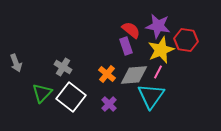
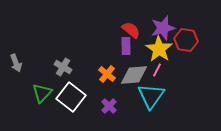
purple star: moved 5 px right, 2 px down; rotated 25 degrees counterclockwise
purple rectangle: rotated 18 degrees clockwise
yellow star: moved 2 px left, 1 px up; rotated 16 degrees counterclockwise
pink line: moved 1 px left, 2 px up
purple cross: moved 2 px down
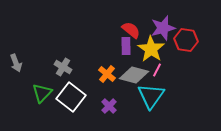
yellow star: moved 8 px left
gray diamond: rotated 20 degrees clockwise
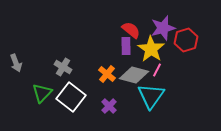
red hexagon: rotated 25 degrees counterclockwise
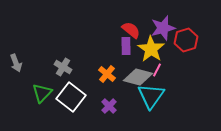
gray diamond: moved 4 px right, 2 px down
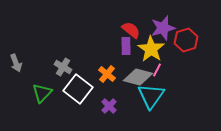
white square: moved 7 px right, 8 px up
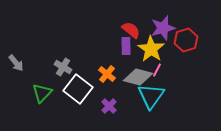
gray arrow: rotated 18 degrees counterclockwise
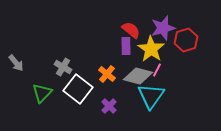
gray diamond: moved 1 px up
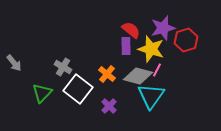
yellow star: rotated 16 degrees counterclockwise
gray arrow: moved 2 px left
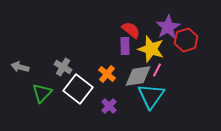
purple star: moved 5 px right, 1 px up; rotated 15 degrees counterclockwise
purple rectangle: moved 1 px left
gray arrow: moved 6 px right, 4 px down; rotated 144 degrees clockwise
gray diamond: rotated 24 degrees counterclockwise
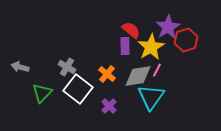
yellow star: moved 2 px up; rotated 24 degrees clockwise
gray cross: moved 4 px right
cyan triangle: moved 1 px down
